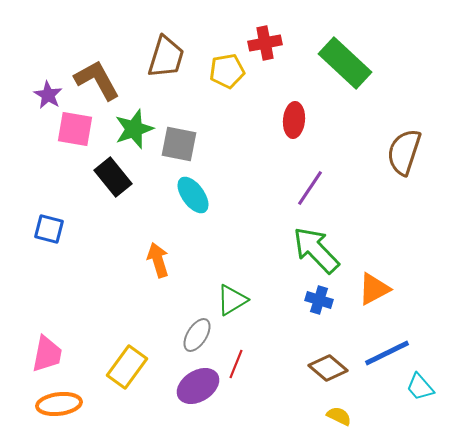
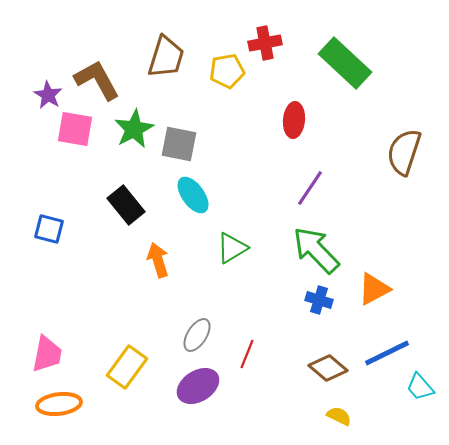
green star: rotated 9 degrees counterclockwise
black rectangle: moved 13 px right, 28 px down
green triangle: moved 52 px up
red line: moved 11 px right, 10 px up
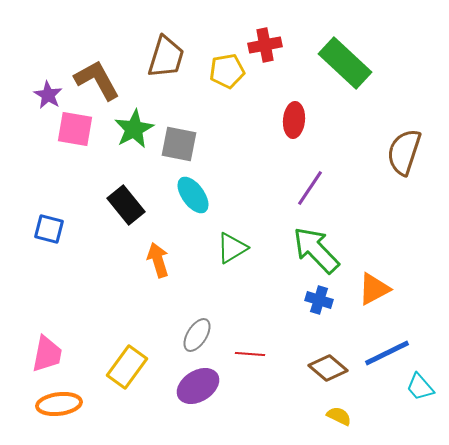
red cross: moved 2 px down
red line: moved 3 px right; rotated 72 degrees clockwise
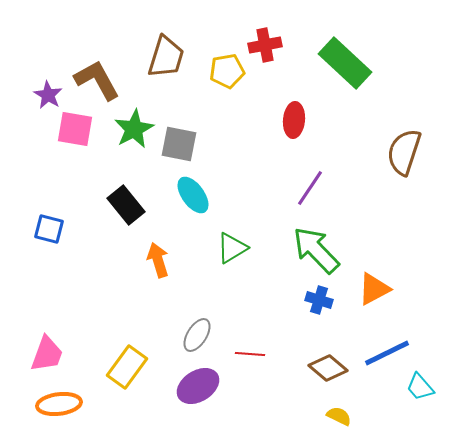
pink trapezoid: rotated 9 degrees clockwise
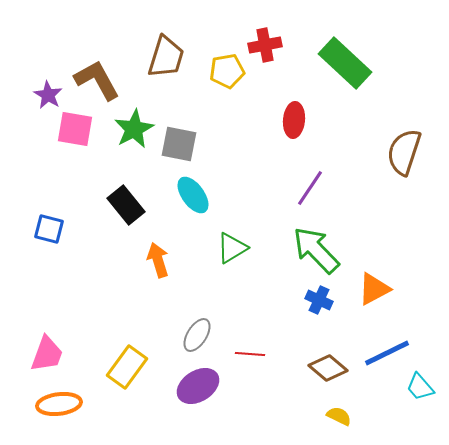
blue cross: rotated 8 degrees clockwise
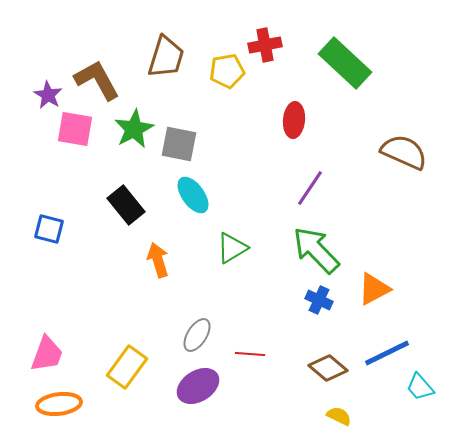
brown semicircle: rotated 96 degrees clockwise
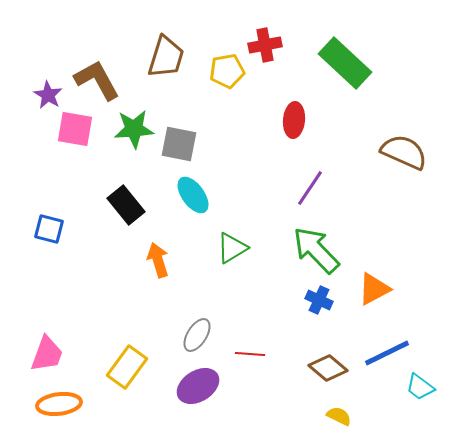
green star: rotated 24 degrees clockwise
cyan trapezoid: rotated 12 degrees counterclockwise
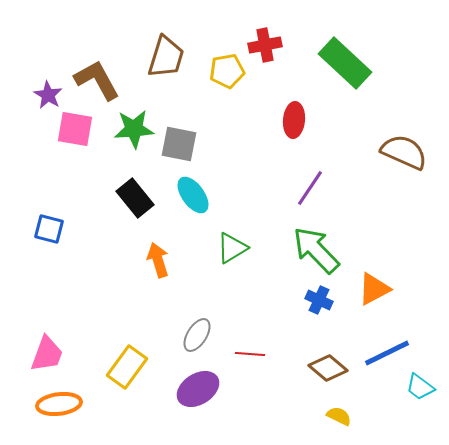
black rectangle: moved 9 px right, 7 px up
purple ellipse: moved 3 px down
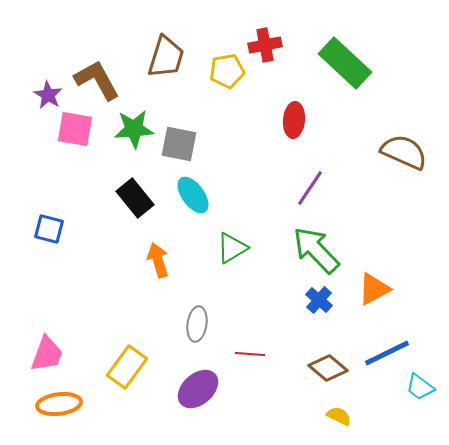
blue cross: rotated 16 degrees clockwise
gray ellipse: moved 11 px up; rotated 24 degrees counterclockwise
purple ellipse: rotated 9 degrees counterclockwise
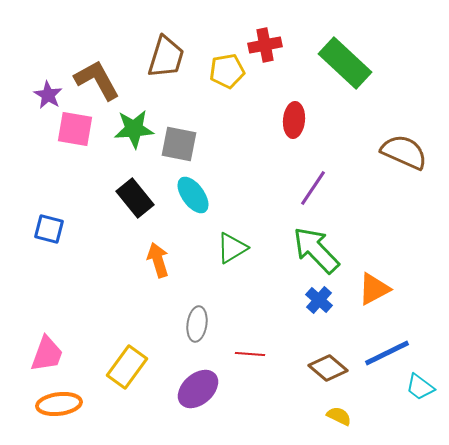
purple line: moved 3 px right
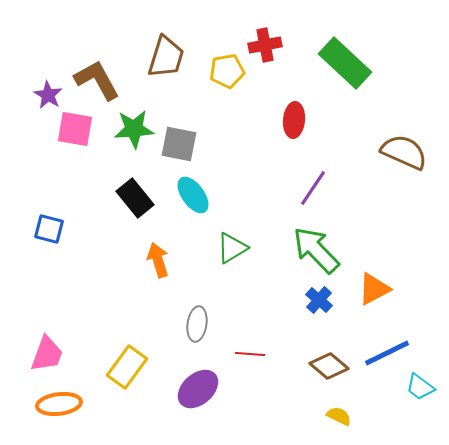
brown diamond: moved 1 px right, 2 px up
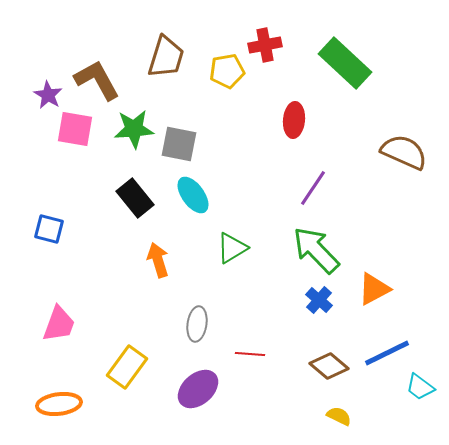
pink trapezoid: moved 12 px right, 30 px up
